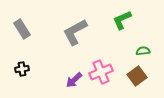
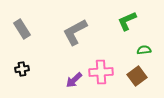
green L-shape: moved 5 px right, 1 px down
green semicircle: moved 1 px right, 1 px up
pink cross: rotated 20 degrees clockwise
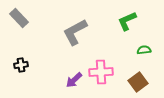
gray rectangle: moved 3 px left, 11 px up; rotated 12 degrees counterclockwise
black cross: moved 1 px left, 4 px up
brown square: moved 1 px right, 6 px down
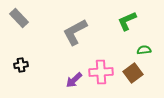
brown square: moved 5 px left, 9 px up
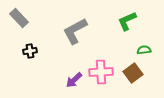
gray L-shape: moved 1 px up
black cross: moved 9 px right, 14 px up
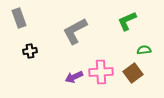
gray rectangle: rotated 24 degrees clockwise
purple arrow: moved 3 px up; rotated 18 degrees clockwise
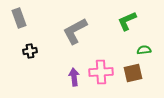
brown square: rotated 24 degrees clockwise
purple arrow: rotated 108 degrees clockwise
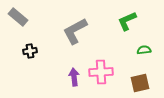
gray rectangle: moved 1 px left, 1 px up; rotated 30 degrees counterclockwise
brown square: moved 7 px right, 10 px down
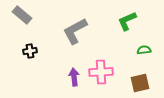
gray rectangle: moved 4 px right, 2 px up
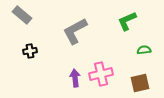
pink cross: moved 2 px down; rotated 10 degrees counterclockwise
purple arrow: moved 1 px right, 1 px down
